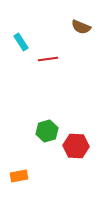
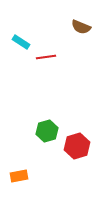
cyan rectangle: rotated 24 degrees counterclockwise
red line: moved 2 px left, 2 px up
red hexagon: moved 1 px right; rotated 20 degrees counterclockwise
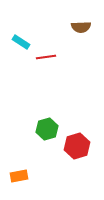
brown semicircle: rotated 24 degrees counterclockwise
green hexagon: moved 2 px up
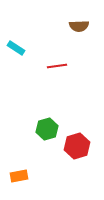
brown semicircle: moved 2 px left, 1 px up
cyan rectangle: moved 5 px left, 6 px down
red line: moved 11 px right, 9 px down
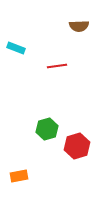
cyan rectangle: rotated 12 degrees counterclockwise
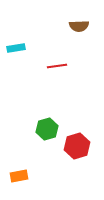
cyan rectangle: rotated 30 degrees counterclockwise
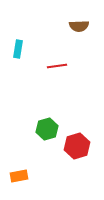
cyan rectangle: moved 2 px right, 1 px down; rotated 72 degrees counterclockwise
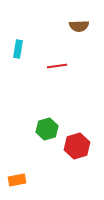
orange rectangle: moved 2 px left, 4 px down
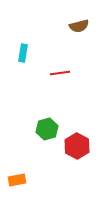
brown semicircle: rotated 12 degrees counterclockwise
cyan rectangle: moved 5 px right, 4 px down
red line: moved 3 px right, 7 px down
red hexagon: rotated 15 degrees counterclockwise
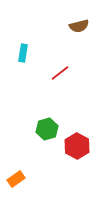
red line: rotated 30 degrees counterclockwise
orange rectangle: moved 1 px left, 1 px up; rotated 24 degrees counterclockwise
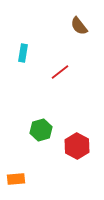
brown semicircle: rotated 66 degrees clockwise
red line: moved 1 px up
green hexagon: moved 6 px left, 1 px down
orange rectangle: rotated 30 degrees clockwise
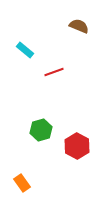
brown semicircle: rotated 150 degrees clockwise
cyan rectangle: moved 2 px right, 3 px up; rotated 60 degrees counterclockwise
red line: moved 6 px left; rotated 18 degrees clockwise
orange rectangle: moved 6 px right, 4 px down; rotated 60 degrees clockwise
